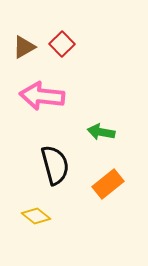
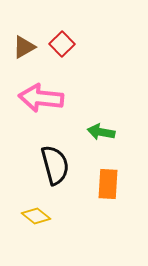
pink arrow: moved 1 px left, 2 px down
orange rectangle: rotated 48 degrees counterclockwise
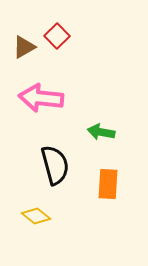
red square: moved 5 px left, 8 px up
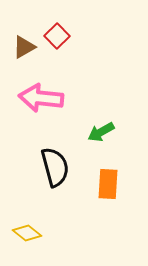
green arrow: rotated 40 degrees counterclockwise
black semicircle: moved 2 px down
yellow diamond: moved 9 px left, 17 px down
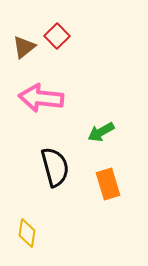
brown triangle: rotated 10 degrees counterclockwise
orange rectangle: rotated 20 degrees counterclockwise
yellow diamond: rotated 60 degrees clockwise
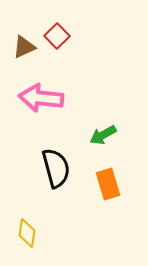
brown triangle: rotated 15 degrees clockwise
green arrow: moved 2 px right, 3 px down
black semicircle: moved 1 px right, 1 px down
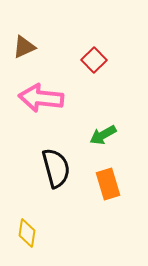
red square: moved 37 px right, 24 px down
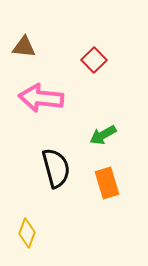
brown triangle: rotated 30 degrees clockwise
orange rectangle: moved 1 px left, 1 px up
yellow diamond: rotated 12 degrees clockwise
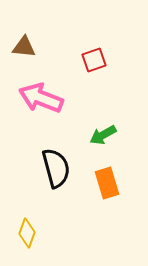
red square: rotated 25 degrees clockwise
pink arrow: rotated 15 degrees clockwise
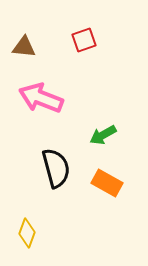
red square: moved 10 px left, 20 px up
orange rectangle: rotated 44 degrees counterclockwise
